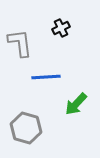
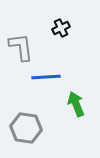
gray L-shape: moved 1 px right, 4 px down
green arrow: rotated 115 degrees clockwise
gray hexagon: rotated 8 degrees counterclockwise
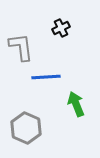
gray hexagon: rotated 16 degrees clockwise
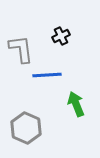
black cross: moved 8 px down
gray L-shape: moved 2 px down
blue line: moved 1 px right, 2 px up
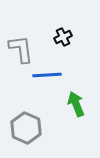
black cross: moved 2 px right, 1 px down
